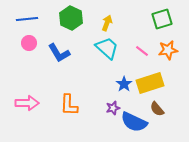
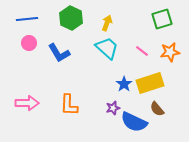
orange star: moved 2 px right, 2 px down
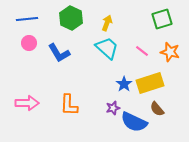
orange star: rotated 24 degrees clockwise
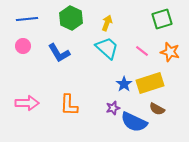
pink circle: moved 6 px left, 3 px down
brown semicircle: rotated 21 degrees counterclockwise
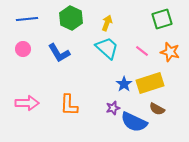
pink circle: moved 3 px down
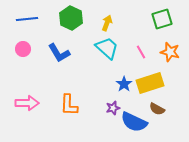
pink line: moved 1 px left, 1 px down; rotated 24 degrees clockwise
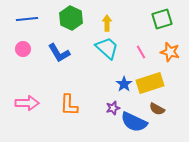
yellow arrow: rotated 21 degrees counterclockwise
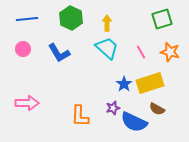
orange L-shape: moved 11 px right, 11 px down
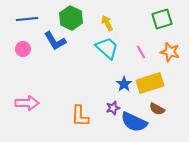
yellow arrow: rotated 28 degrees counterclockwise
blue L-shape: moved 4 px left, 12 px up
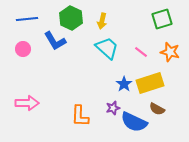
yellow arrow: moved 5 px left, 2 px up; rotated 140 degrees counterclockwise
pink line: rotated 24 degrees counterclockwise
